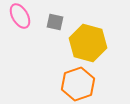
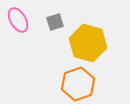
pink ellipse: moved 2 px left, 4 px down
gray square: rotated 30 degrees counterclockwise
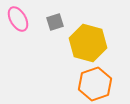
pink ellipse: moved 1 px up
orange hexagon: moved 17 px right
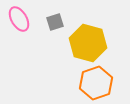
pink ellipse: moved 1 px right
orange hexagon: moved 1 px right, 1 px up
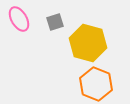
orange hexagon: moved 1 px down; rotated 20 degrees counterclockwise
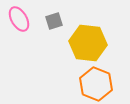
gray square: moved 1 px left, 1 px up
yellow hexagon: rotated 9 degrees counterclockwise
